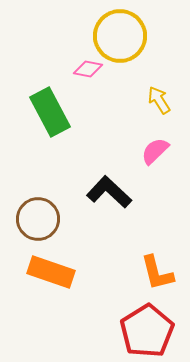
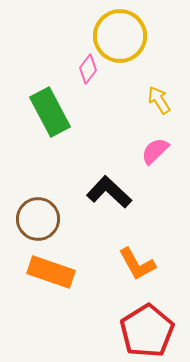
pink diamond: rotated 64 degrees counterclockwise
orange L-shape: moved 20 px left, 9 px up; rotated 15 degrees counterclockwise
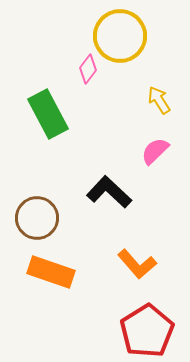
green rectangle: moved 2 px left, 2 px down
brown circle: moved 1 px left, 1 px up
orange L-shape: rotated 12 degrees counterclockwise
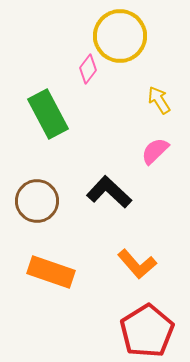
brown circle: moved 17 px up
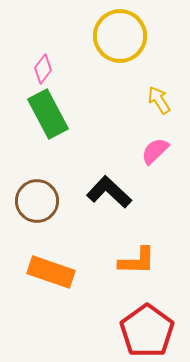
pink diamond: moved 45 px left
orange L-shape: moved 3 px up; rotated 48 degrees counterclockwise
red pentagon: rotated 4 degrees counterclockwise
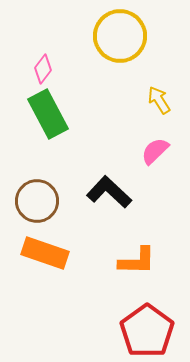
orange rectangle: moved 6 px left, 19 px up
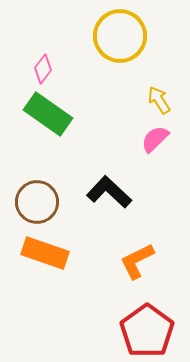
green rectangle: rotated 27 degrees counterclockwise
pink semicircle: moved 12 px up
brown circle: moved 1 px down
orange L-shape: rotated 153 degrees clockwise
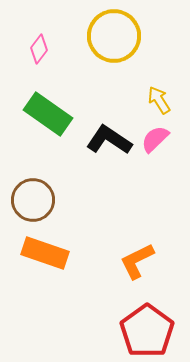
yellow circle: moved 6 px left
pink diamond: moved 4 px left, 20 px up
black L-shape: moved 52 px up; rotated 9 degrees counterclockwise
brown circle: moved 4 px left, 2 px up
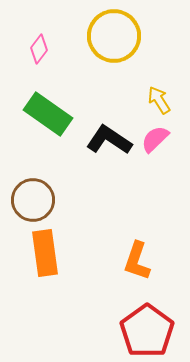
orange rectangle: rotated 63 degrees clockwise
orange L-shape: rotated 45 degrees counterclockwise
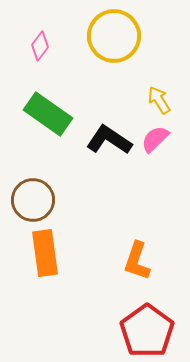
pink diamond: moved 1 px right, 3 px up
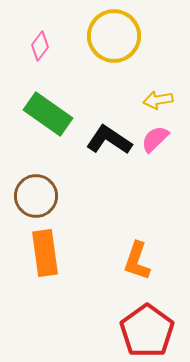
yellow arrow: moved 1 px left; rotated 68 degrees counterclockwise
brown circle: moved 3 px right, 4 px up
